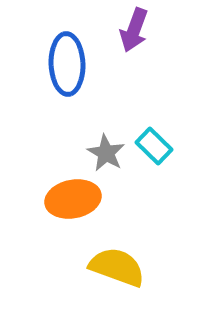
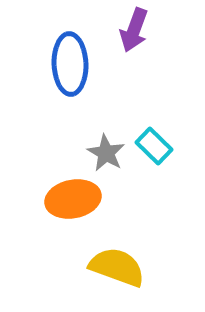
blue ellipse: moved 3 px right
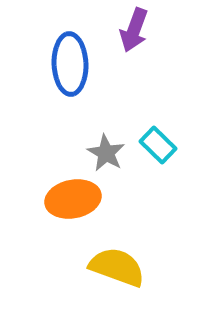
cyan rectangle: moved 4 px right, 1 px up
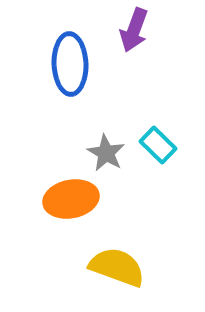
orange ellipse: moved 2 px left
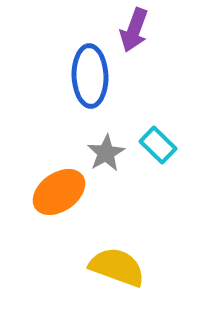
blue ellipse: moved 20 px right, 12 px down
gray star: rotated 12 degrees clockwise
orange ellipse: moved 12 px left, 7 px up; rotated 24 degrees counterclockwise
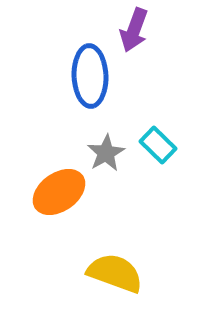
yellow semicircle: moved 2 px left, 6 px down
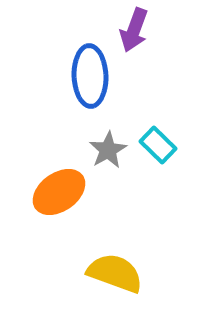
gray star: moved 2 px right, 3 px up
